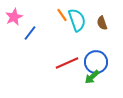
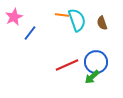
orange line: rotated 48 degrees counterclockwise
red line: moved 2 px down
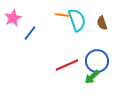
pink star: moved 1 px left, 1 px down
blue circle: moved 1 px right, 1 px up
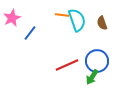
pink star: moved 1 px left
green arrow: rotated 14 degrees counterclockwise
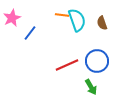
green arrow: moved 1 px left, 10 px down; rotated 63 degrees counterclockwise
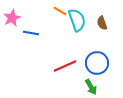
orange line: moved 2 px left, 4 px up; rotated 24 degrees clockwise
blue line: moved 1 px right; rotated 63 degrees clockwise
blue circle: moved 2 px down
red line: moved 2 px left, 1 px down
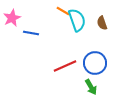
orange line: moved 3 px right
blue circle: moved 2 px left
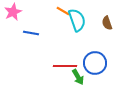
pink star: moved 1 px right, 6 px up
brown semicircle: moved 5 px right
red line: rotated 25 degrees clockwise
green arrow: moved 13 px left, 10 px up
